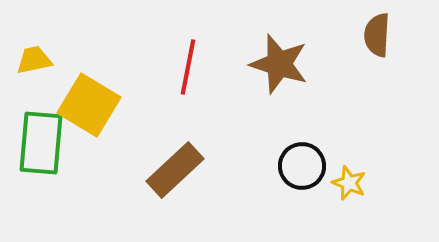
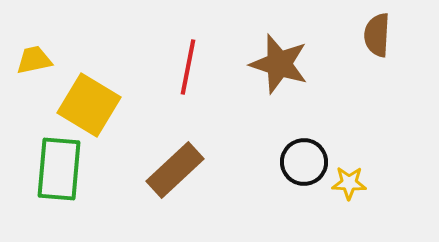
green rectangle: moved 18 px right, 26 px down
black circle: moved 2 px right, 4 px up
yellow star: rotated 20 degrees counterclockwise
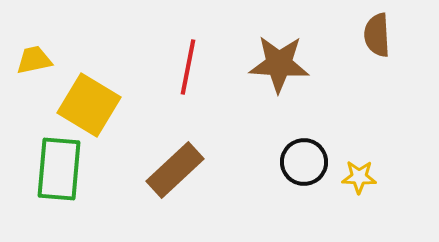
brown semicircle: rotated 6 degrees counterclockwise
brown star: rotated 14 degrees counterclockwise
yellow star: moved 10 px right, 6 px up
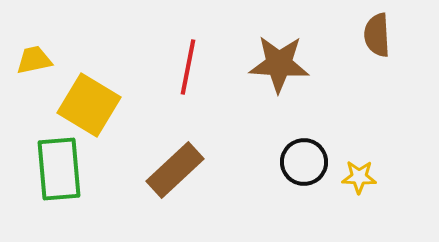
green rectangle: rotated 10 degrees counterclockwise
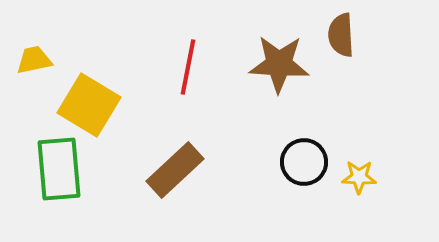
brown semicircle: moved 36 px left
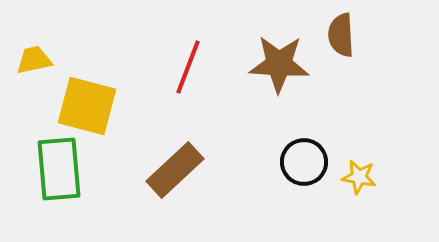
red line: rotated 10 degrees clockwise
yellow square: moved 2 px left, 1 px down; rotated 16 degrees counterclockwise
yellow star: rotated 8 degrees clockwise
